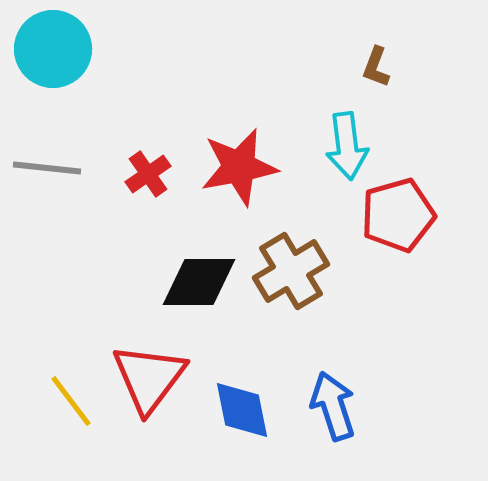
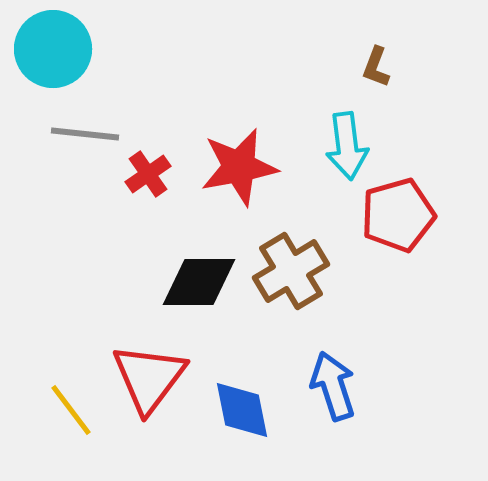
gray line: moved 38 px right, 34 px up
yellow line: moved 9 px down
blue arrow: moved 20 px up
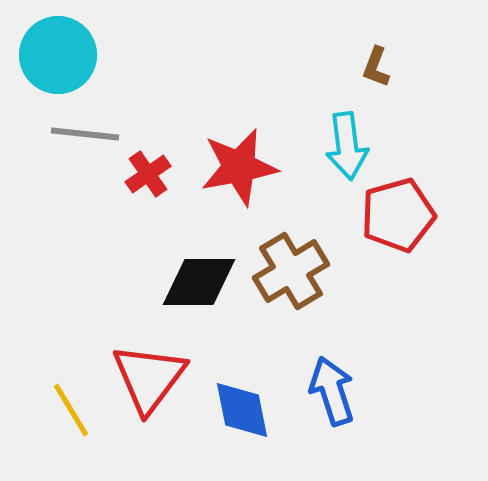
cyan circle: moved 5 px right, 6 px down
blue arrow: moved 1 px left, 5 px down
yellow line: rotated 6 degrees clockwise
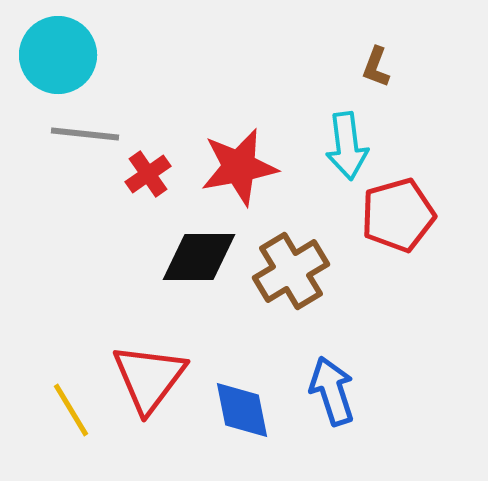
black diamond: moved 25 px up
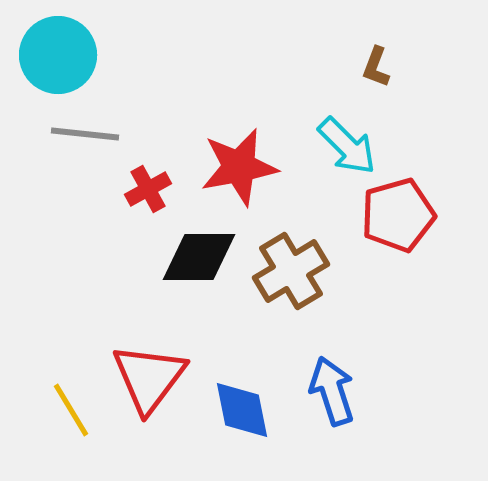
cyan arrow: rotated 38 degrees counterclockwise
red cross: moved 15 px down; rotated 6 degrees clockwise
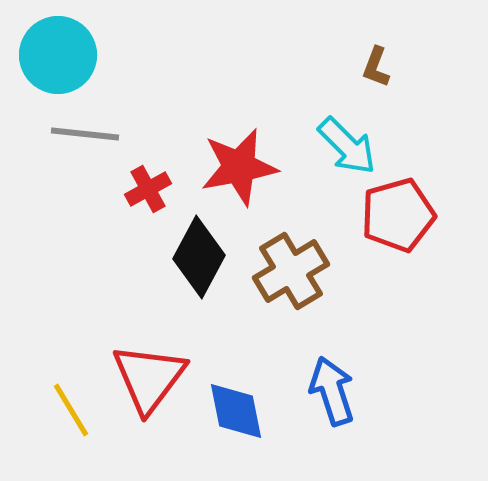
black diamond: rotated 62 degrees counterclockwise
blue diamond: moved 6 px left, 1 px down
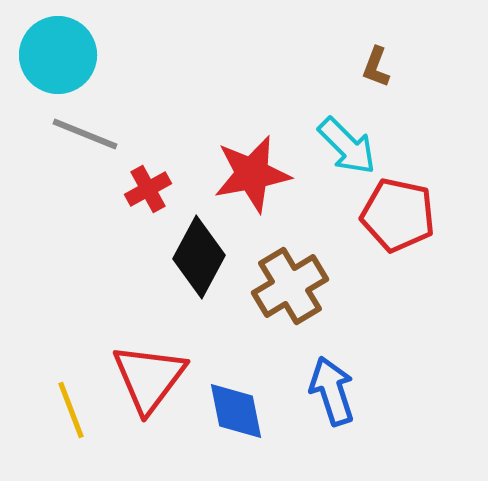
gray line: rotated 16 degrees clockwise
red star: moved 13 px right, 7 px down
red pentagon: rotated 28 degrees clockwise
brown cross: moved 1 px left, 15 px down
yellow line: rotated 10 degrees clockwise
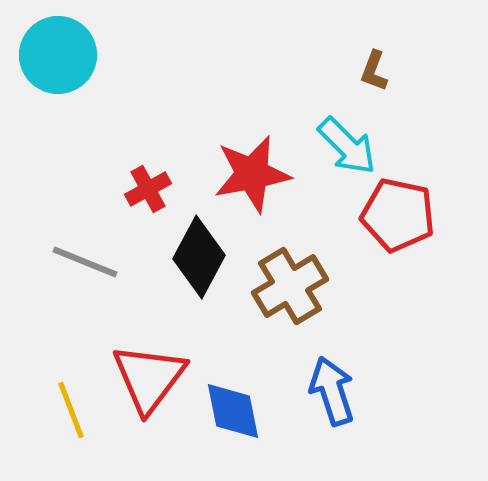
brown L-shape: moved 2 px left, 4 px down
gray line: moved 128 px down
blue diamond: moved 3 px left
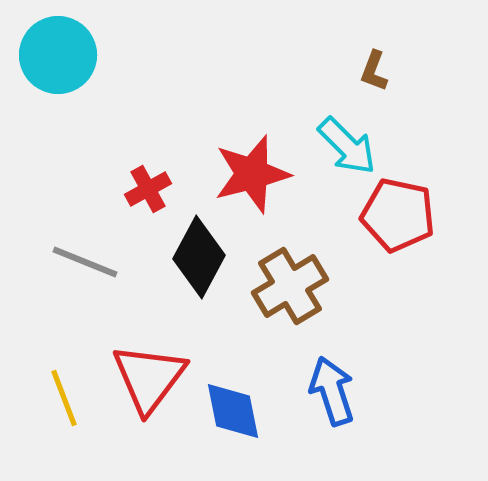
red star: rotated 4 degrees counterclockwise
yellow line: moved 7 px left, 12 px up
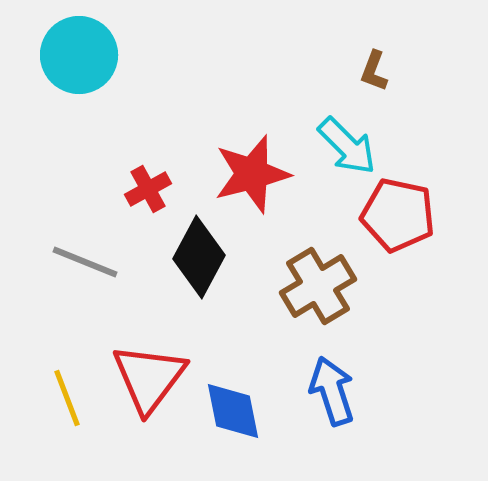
cyan circle: moved 21 px right
brown cross: moved 28 px right
yellow line: moved 3 px right
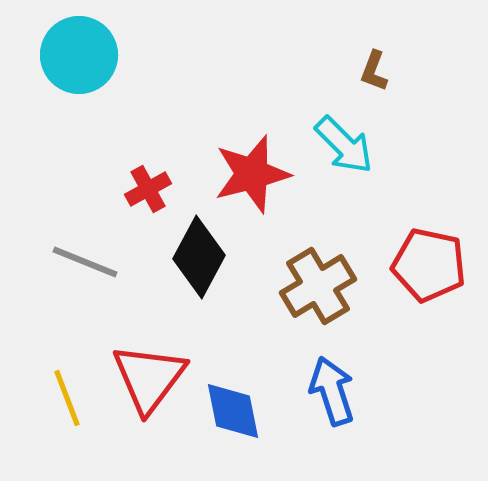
cyan arrow: moved 3 px left, 1 px up
red pentagon: moved 31 px right, 50 px down
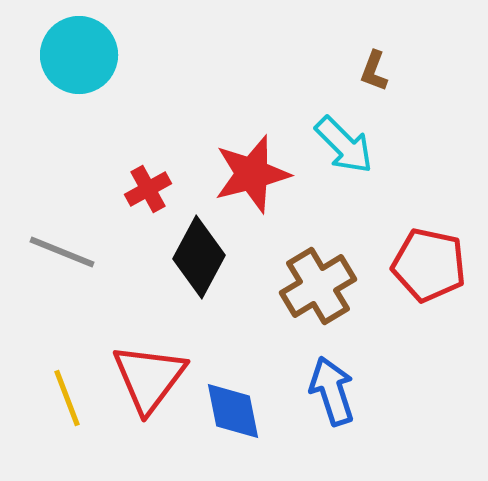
gray line: moved 23 px left, 10 px up
